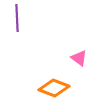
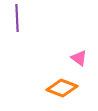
orange diamond: moved 8 px right
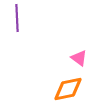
orange diamond: moved 6 px right, 1 px down; rotated 32 degrees counterclockwise
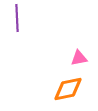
pink triangle: rotated 48 degrees counterclockwise
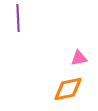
purple line: moved 1 px right
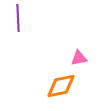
orange diamond: moved 7 px left, 3 px up
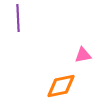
pink triangle: moved 4 px right, 3 px up
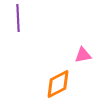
orange diamond: moved 3 px left, 2 px up; rotated 16 degrees counterclockwise
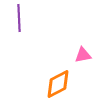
purple line: moved 1 px right
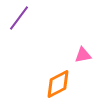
purple line: rotated 40 degrees clockwise
